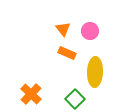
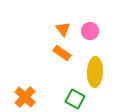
orange rectangle: moved 5 px left; rotated 12 degrees clockwise
orange cross: moved 6 px left, 3 px down
green square: rotated 18 degrees counterclockwise
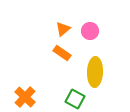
orange triangle: rotated 28 degrees clockwise
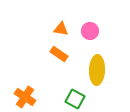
orange triangle: moved 2 px left; rotated 49 degrees clockwise
orange rectangle: moved 3 px left, 1 px down
yellow ellipse: moved 2 px right, 2 px up
orange cross: rotated 10 degrees counterclockwise
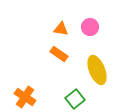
pink circle: moved 4 px up
yellow ellipse: rotated 24 degrees counterclockwise
green square: rotated 24 degrees clockwise
